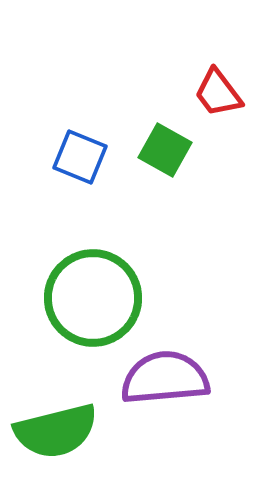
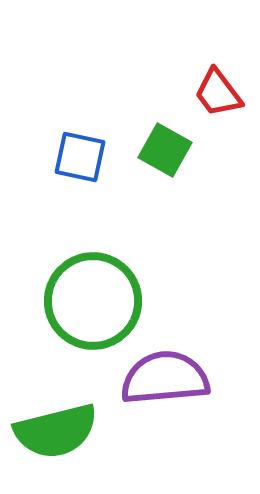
blue square: rotated 10 degrees counterclockwise
green circle: moved 3 px down
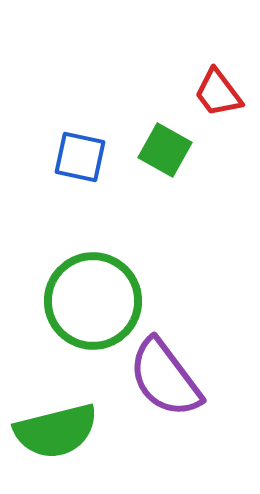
purple semicircle: rotated 122 degrees counterclockwise
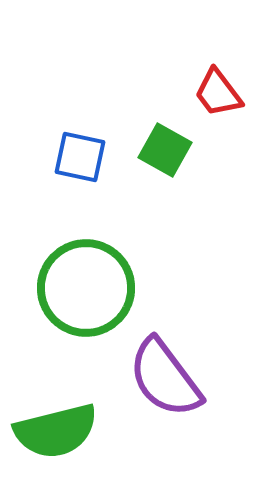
green circle: moved 7 px left, 13 px up
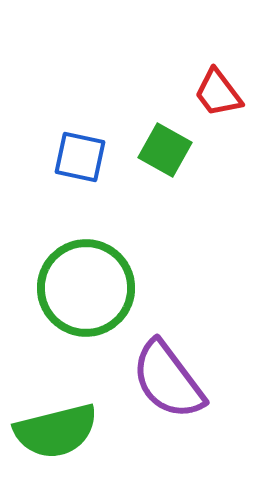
purple semicircle: moved 3 px right, 2 px down
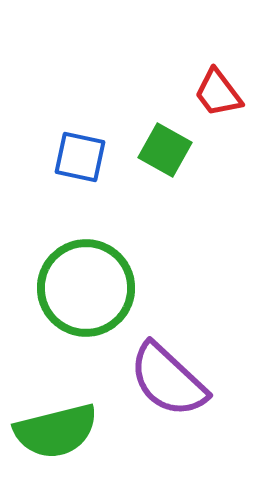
purple semicircle: rotated 10 degrees counterclockwise
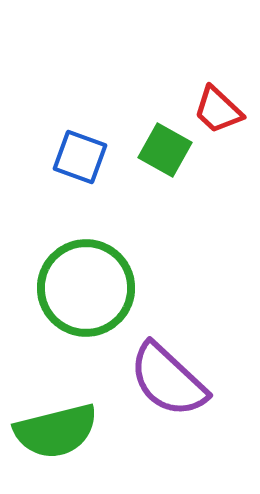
red trapezoid: moved 17 px down; rotated 10 degrees counterclockwise
blue square: rotated 8 degrees clockwise
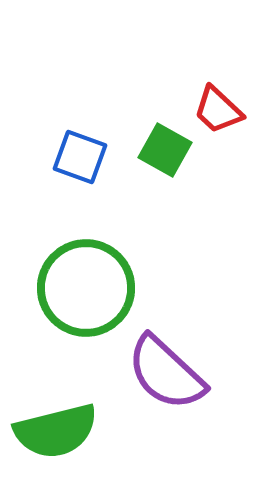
purple semicircle: moved 2 px left, 7 px up
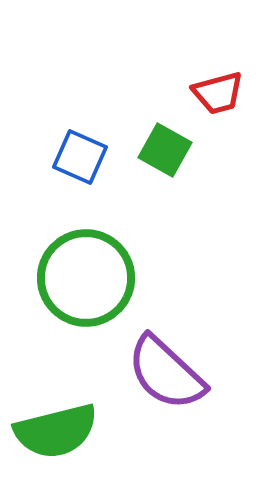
red trapezoid: moved 17 px up; rotated 58 degrees counterclockwise
blue square: rotated 4 degrees clockwise
green circle: moved 10 px up
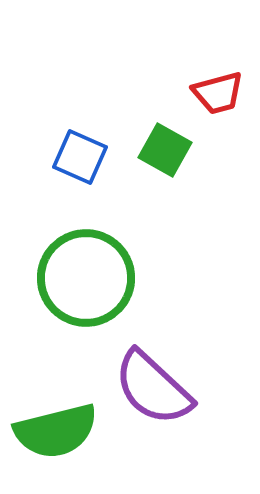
purple semicircle: moved 13 px left, 15 px down
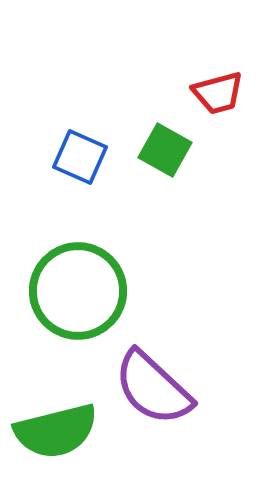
green circle: moved 8 px left, 13 px down
